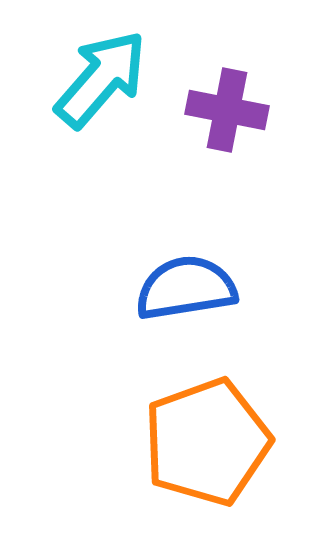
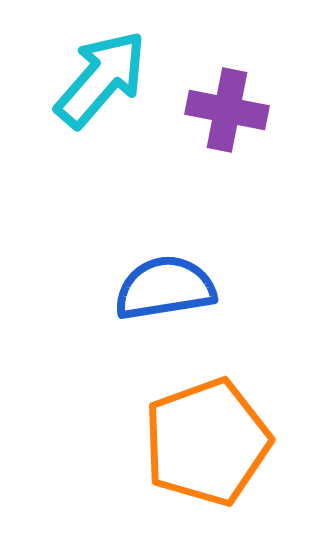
blue semicircle: moved 21 px left
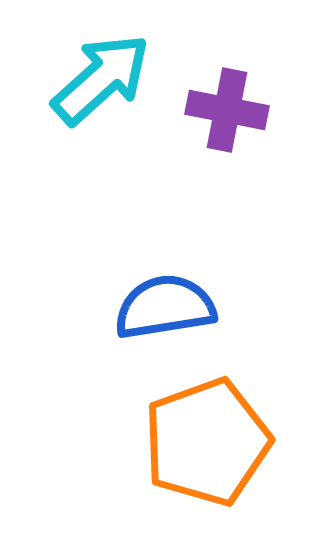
cyan arrow: rotated 7 degrees clockwise
blue semicircle: moved 19 px down
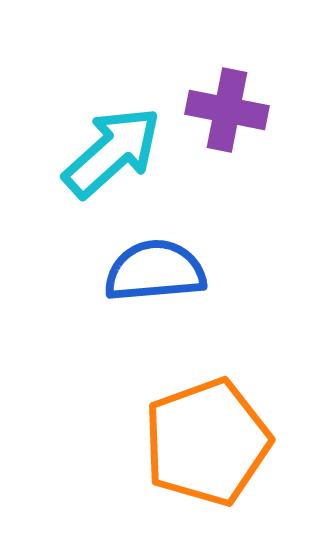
cyan arrow: moved 11 px right, 73 px down
blue semicircle: moved 10 px left, 36 px up; rotated 4 degrees clockwise
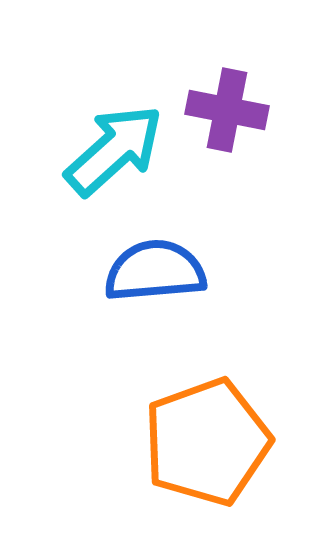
cyan arrow: moved 2 px right, 2 px up
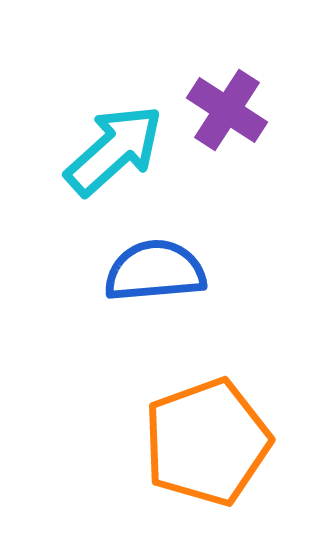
purple cross: rotated 22 degrees clockwise
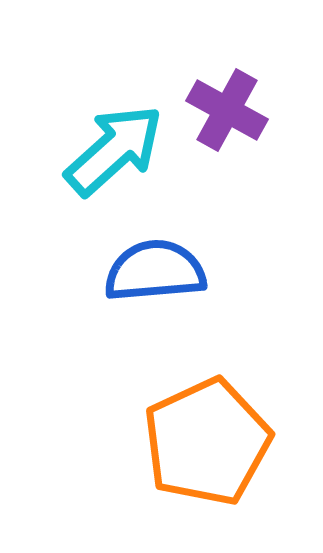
purple cross: rotated 4 degrees counterclockwise
orange pentagon: rotated 5 degrees counterclockwise
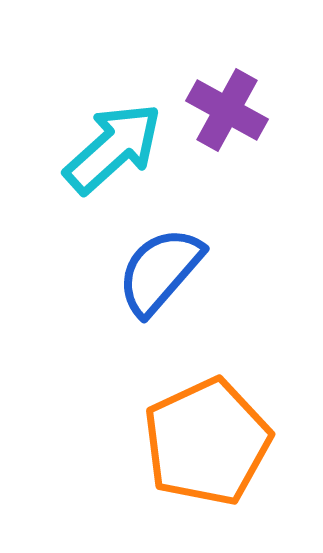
cyan arrow: moved 1 px left, 2 px up
blue semicircle: moved 5 px right; rotated 44 degrees counterclockwise
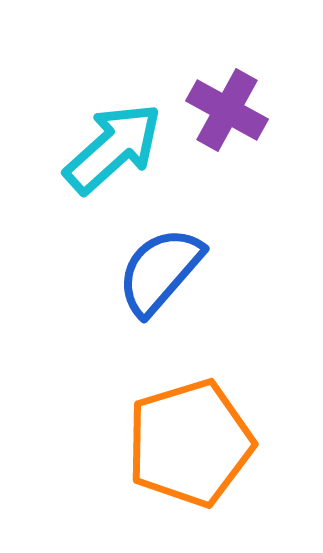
orange pentagon: moved 17 px left, 1 px down; rotated 8 degrees clockwise
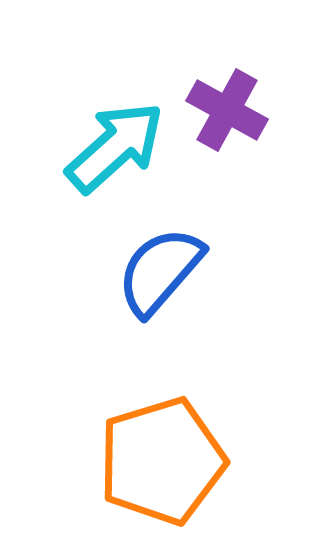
cyan arrow: moved 2 px right, 1 px up
orange pentagon: moved 28 px left, 18 px down
